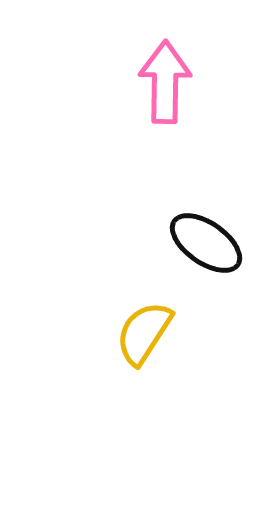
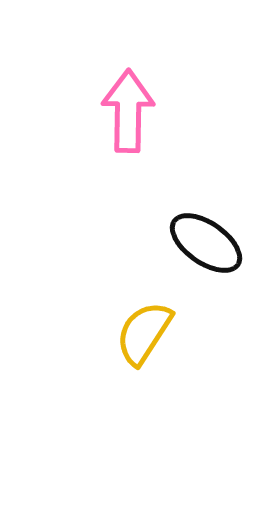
pink arrow: moved 37 px left, 29 px down
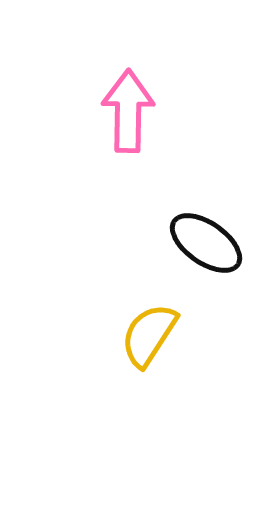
yellow semicircle: moved 5 px right, 2 px down
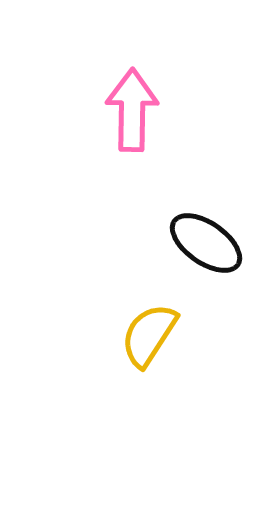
pink arrow: moved 4 px right, 1 px up
